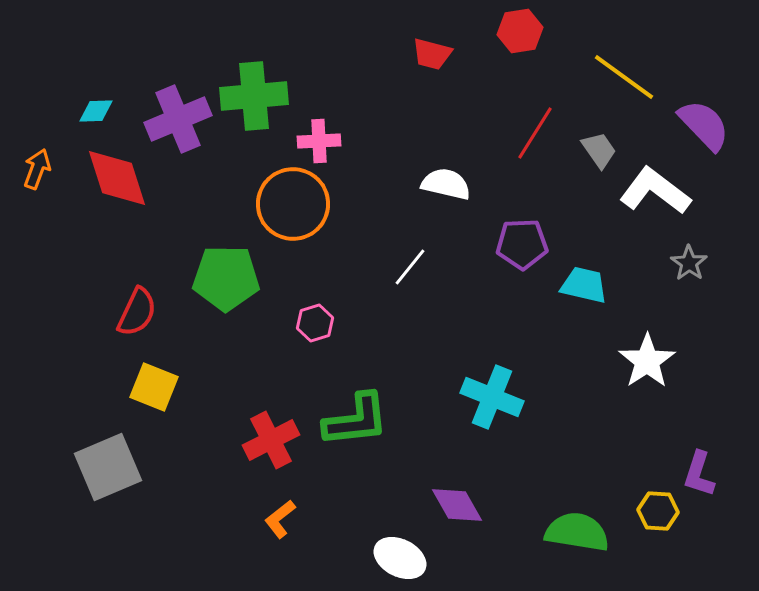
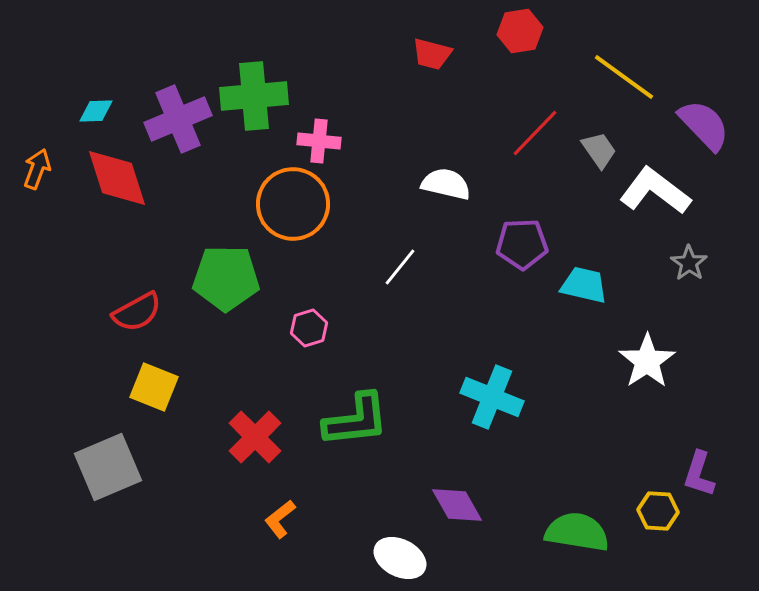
red line: rotated 12 degrees clockwise
pink cross: rotated 9 degrees clockwise
white line: moved 10 px left
red semicircle: rotated 36 degrees clockwise
pink hexagon: moved 6 px left, 5 px down
red cross: moved 16 px left, 3 px up; rotated 18 degrees counterclockwise
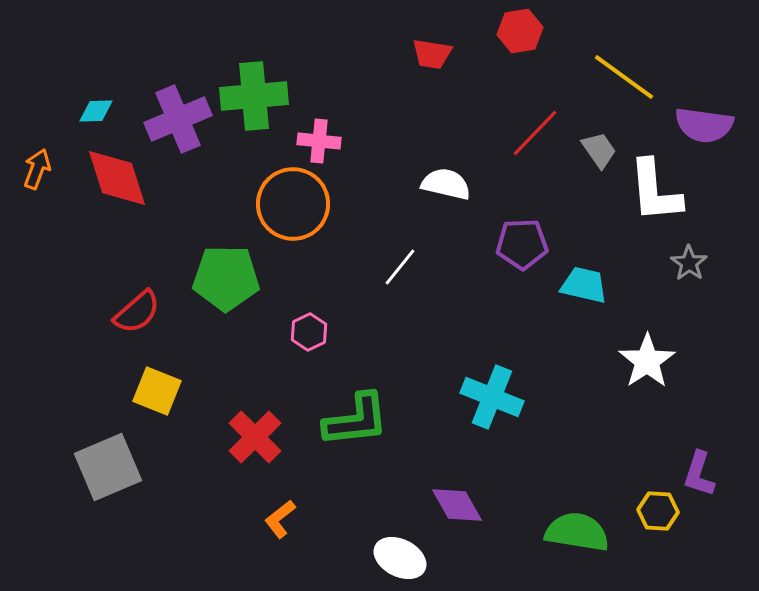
red trapezoid: rotated 6 degrees counterclockwise
purple semicircle: rotated 142 degrees clockwise
white L-shape: rotated 132 degrees counterclockwise
red semicircle: rotated 12 degrees counterclockwise
pink hexagon: moved 4 px down; rotated 9 degrees counterclockwise
yellow square: moved 3 px right, 4 px down
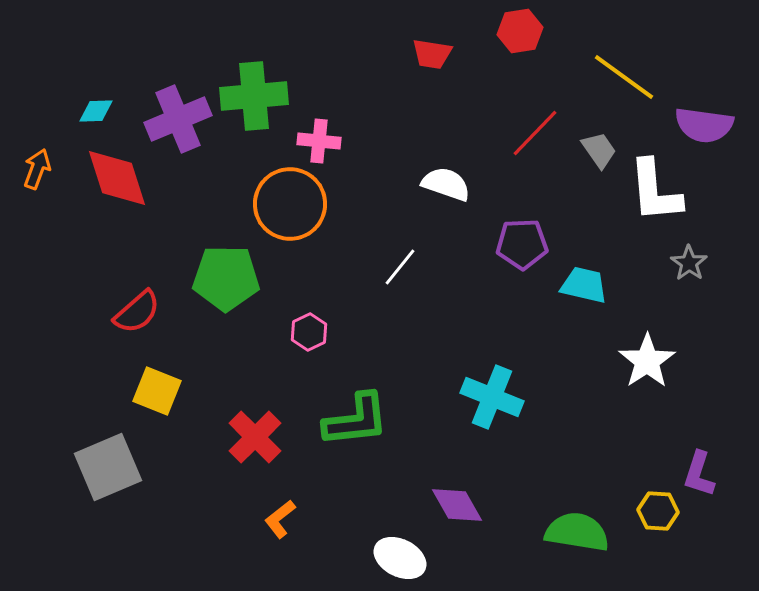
white semicircle: rotated 6 degrees clockwise
orange circle: moved 3 px left
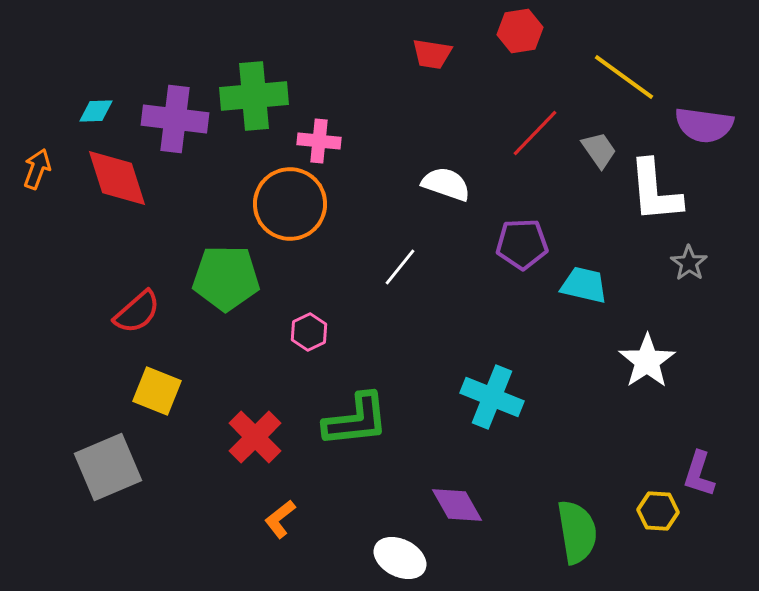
purple cross: moved 3 px left; rotated 30 degrees clockwise
green semicircle: rotated 72 degrees clockwise
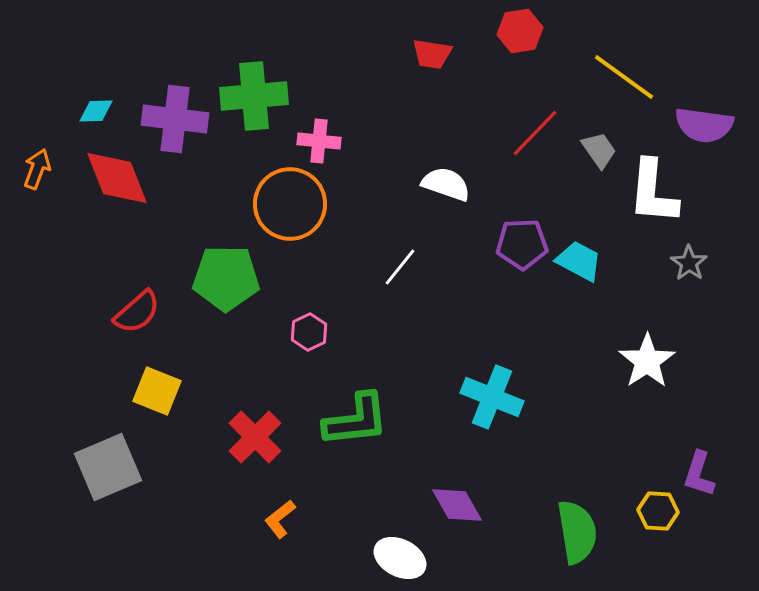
red diamond: rotated 4 degrees counterclockwise
white L-shape: moved 2 px left, 1 px down; rotated 10 degrees clockwise
cyan trapezoid: moved 5 px left, 24 px up; rotated 15 degrees clockwise
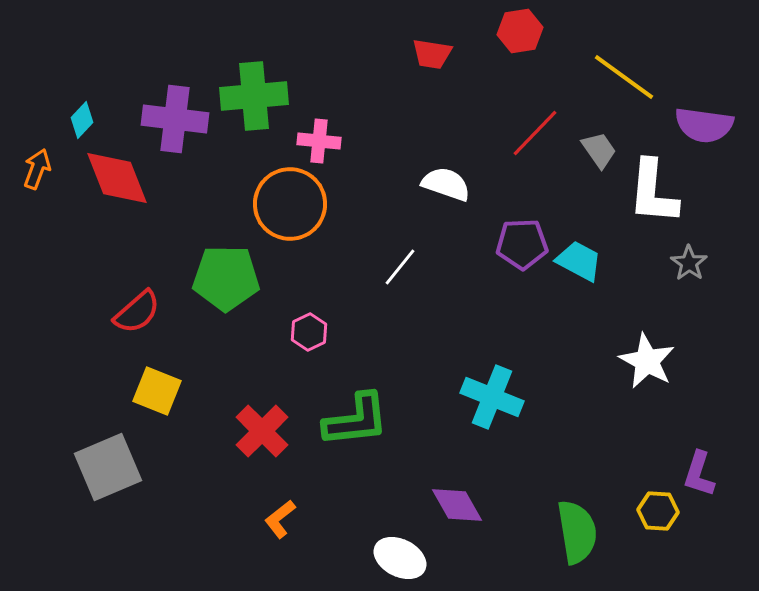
cyan diamond: moved 14 px left, 9 px down; rotated 45 degrees counterclockwise
white star: rotated 10 degrees counterclockwise
red cross: moved 7 px right, 6 px up
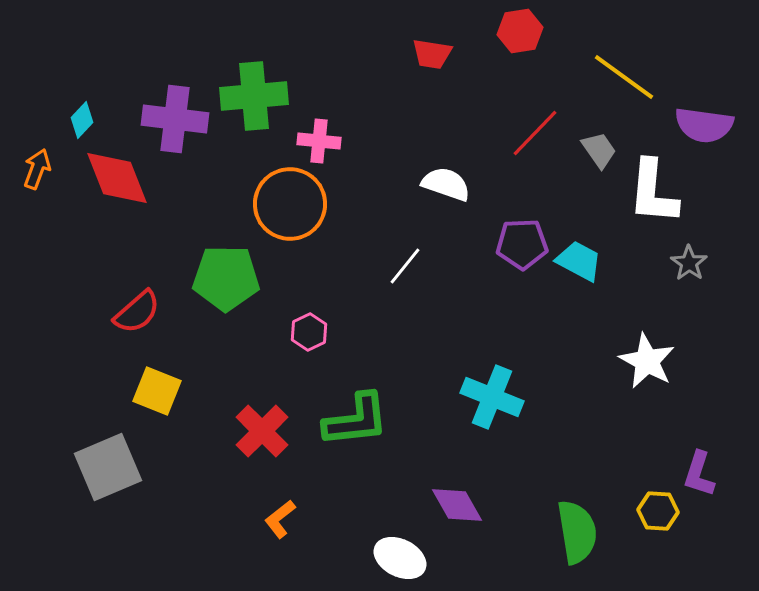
white line: moved 5 px right, 1 px up
